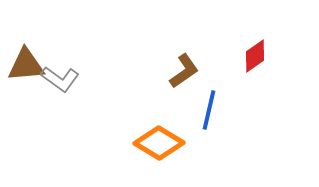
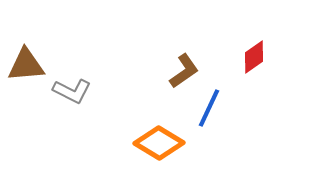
red diamond: moved 1 px left, 1 px down
gray L-shape: moved 12 px right, 12 px down; rotated 9 degrees counterclockwise
blue line: moved 2 px up; rotated 12 degrees clockwise
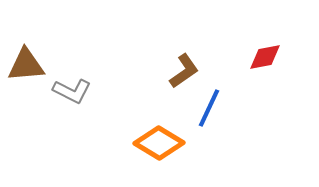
red diamond: moved 11 px right; rotated 24 degrees clockwise
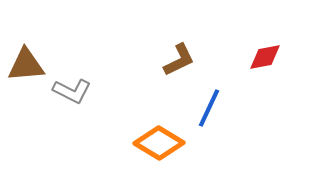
brown L-shape: moved 5 px left, 11 px up; rotated 9 degrees clockwise
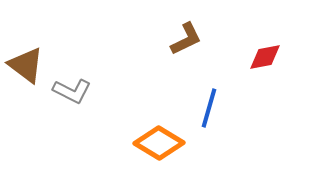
brown L-shape: moved 7 px right, 21 px up
brown triangle: rotated 42 degrees clockwise
blue line: rotated 9 degrees counterclockwise
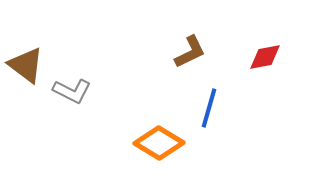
brown L-shape: moved 4 px right, 13 px down
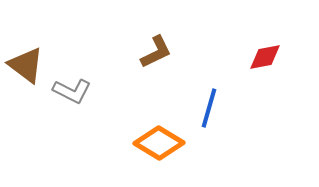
brown L-shape: moved 34 px left
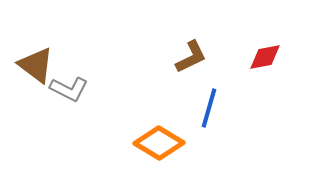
brown L-shape: moved 35 px right, 5 px down
brown triangle: moved 10 px right
gray L-shape: moved 3 px left, 2 px up
